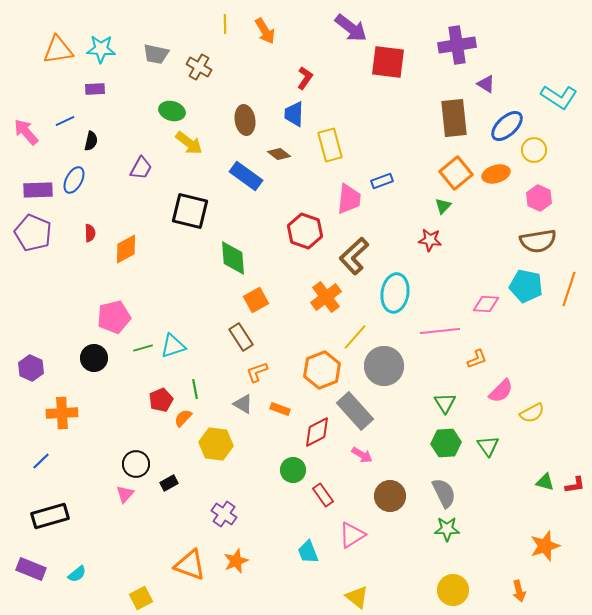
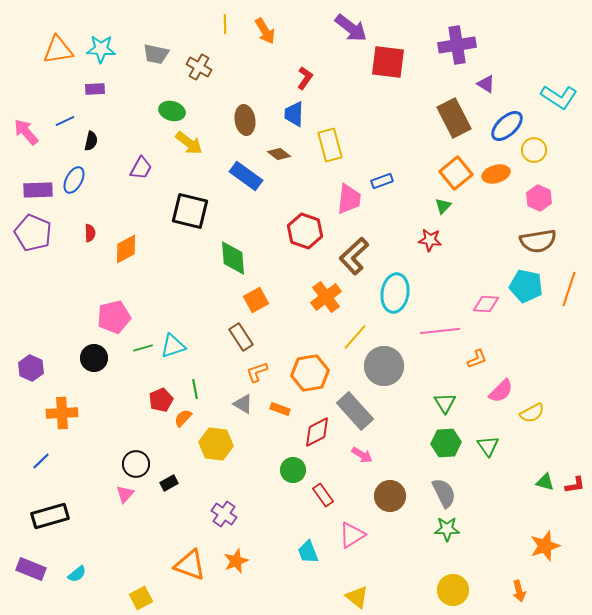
brown rectangle at (454, 118): rotated 21 degrees counterclockwise
orange hexagon at (322, 370): moved 12 px left, 3 px down; rotated 12 degrees clockwise
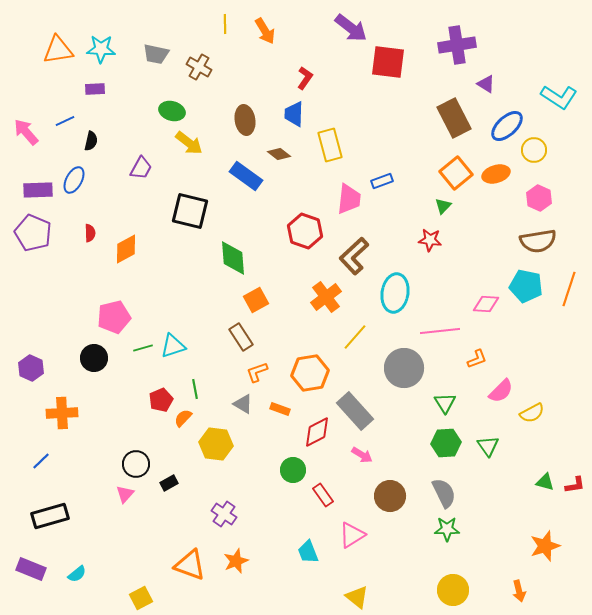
gray circle at (384, 366): moved 20 px right, 2 px down
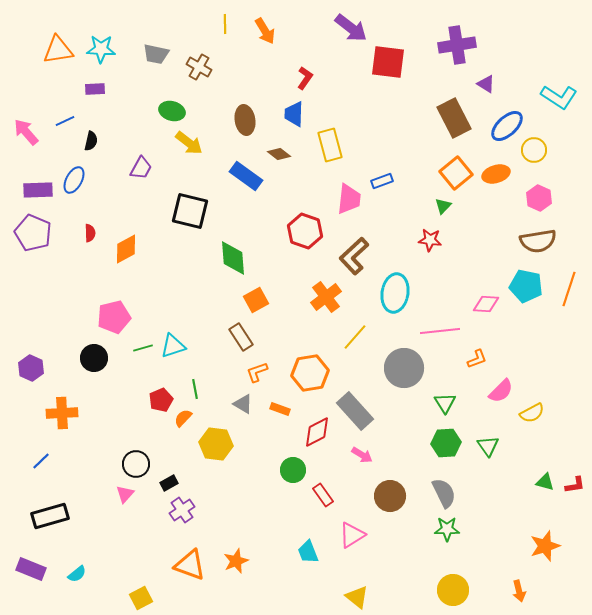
purple cross at (224, 514): moved 42 px left, 4 px up; rotated 20 degrees clockwise
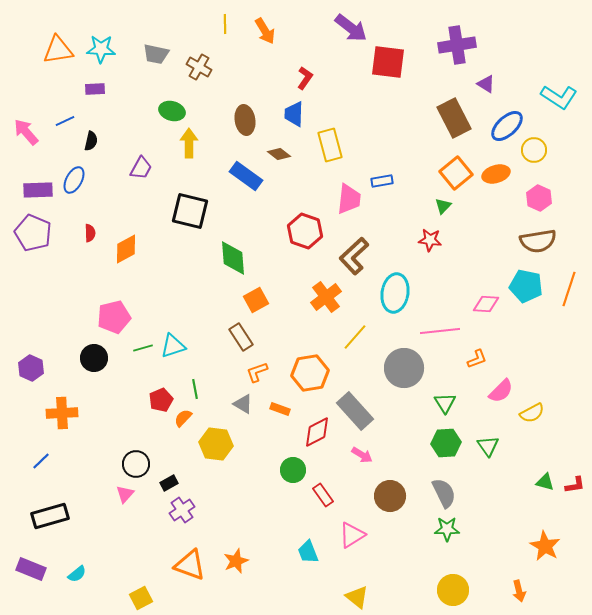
yellow arrow at (189, 143): rotated 128 degrees counterclockwise
blue rectangle at (382, 181): rotated 10 degrees clockwise
orange star at (545, 546): rotated 24 degrees counterclockwise
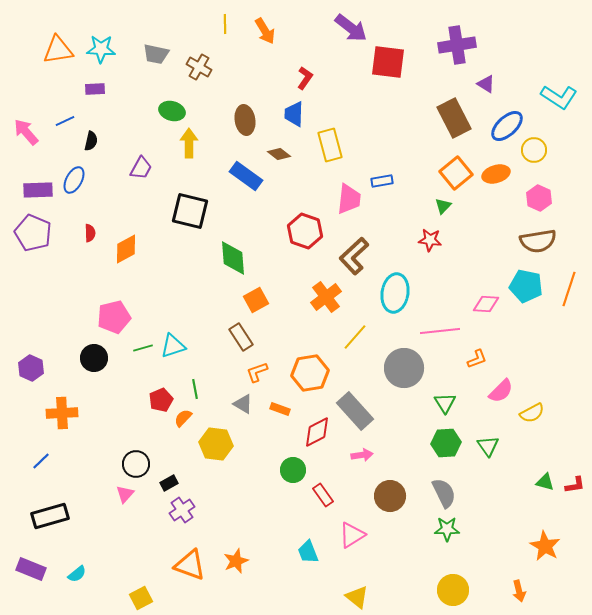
pink arrow at (362, 455): rotated 40 degrees counterclockwise
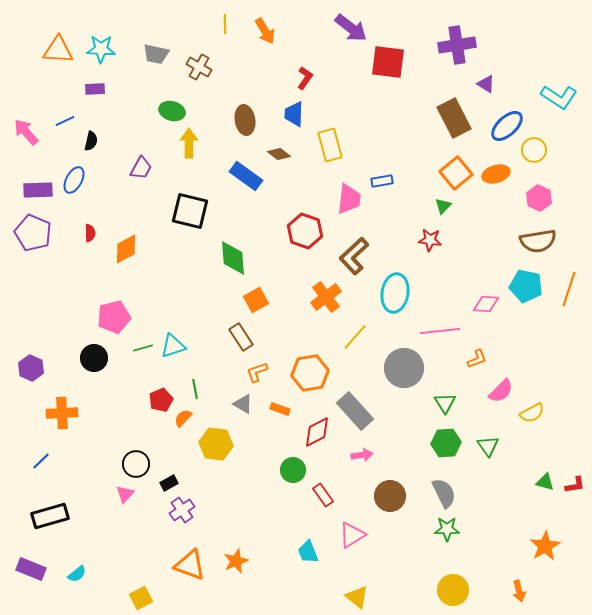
orange triangle at (58, 50): rotated 12 degrees clockwise
orange star at (545, 546): rotated 12 degrees clockwise
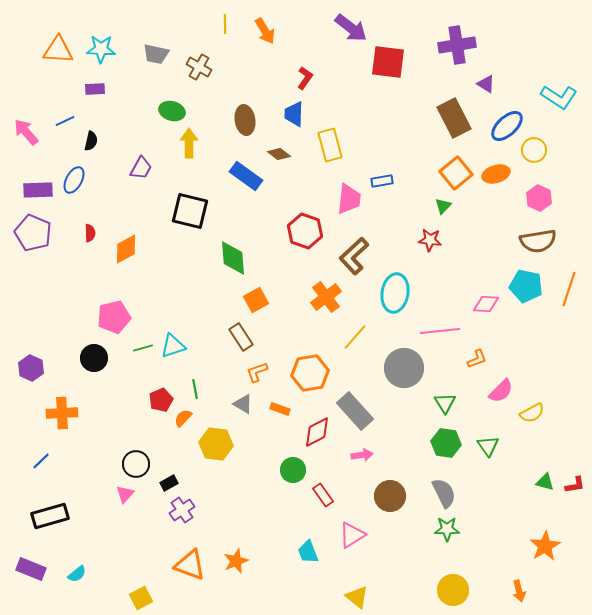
green hexagon at (446, 443): rotated 12 degrees clockwise
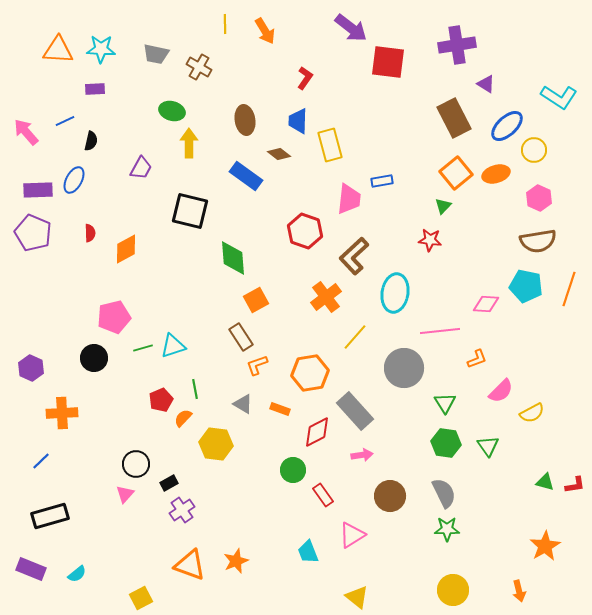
blue trapezoid at (294, 114): moved 4 px right, 7 px down
orange L-shape at (257, 372): moved 7 px up
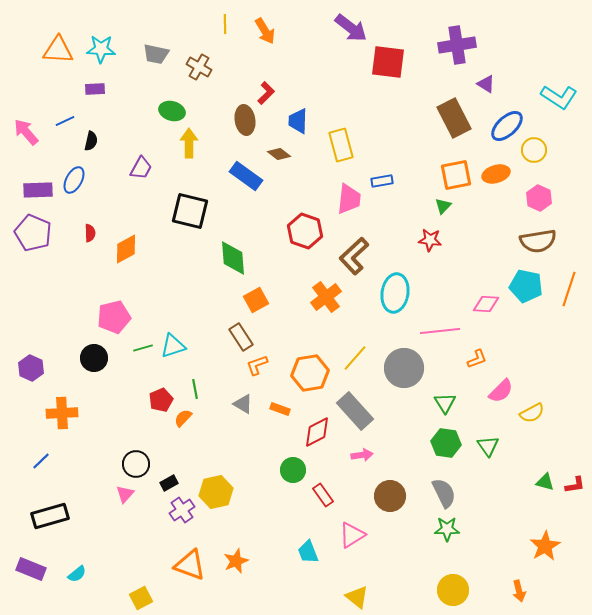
red L-shape at (305, 78): moved 39 px left, 15 px down; rotated 10 degrees clockwise
yellow rectangle at (330, 145): moved 11 px right
orange square at (456, 173): moved 2 px down; rotated 28 degrees clockwise
yellow line at (355, 337): moved 21 px down
yellow hexagon at (216, 444): moved 48 px down; rotated 20 degrees counterclockwise
